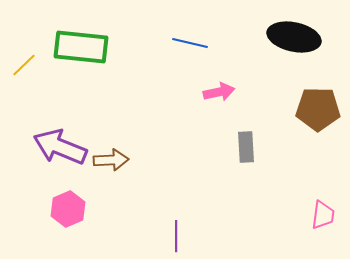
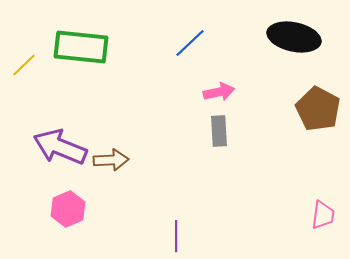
blue line: rotated 56 degrees counterclockwise
brown pentagon: rotated 27 degrees clockwise
gray rectangle: moved 27 px left, 16 px up
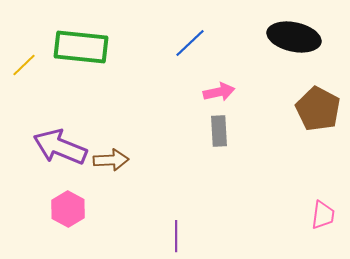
pink hexagon: rotated 8 degrees counterclockwise
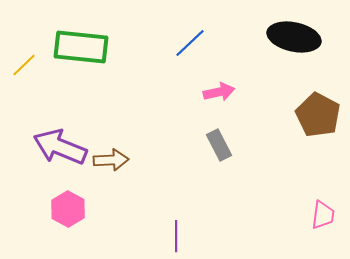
brown pentagon: moved 6 px down
gray rectangle: moved 14 px down; rotated 24 degrees counterclockwise
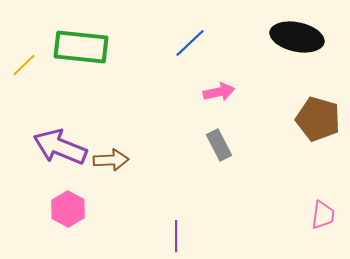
black ellipse: moved 3 px right
brown pentagon: moved 4 px down; rotated 12 degrees counterclockwise
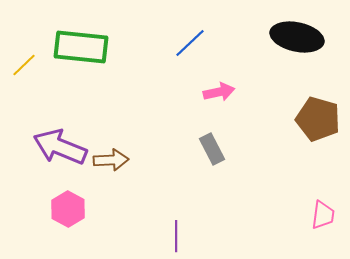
gray rectangle: moved 7 px left, 4 px down
